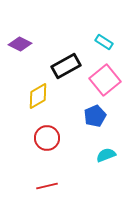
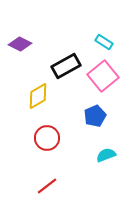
pink square: moved 2 px left, 4 px up
red line: rotated 25 degrees counterclockwise
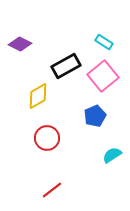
cyan semicircle: moved 6 px right; rotated 12 degrees counterclockwise
red line: moved 5 px right, 4 px down
